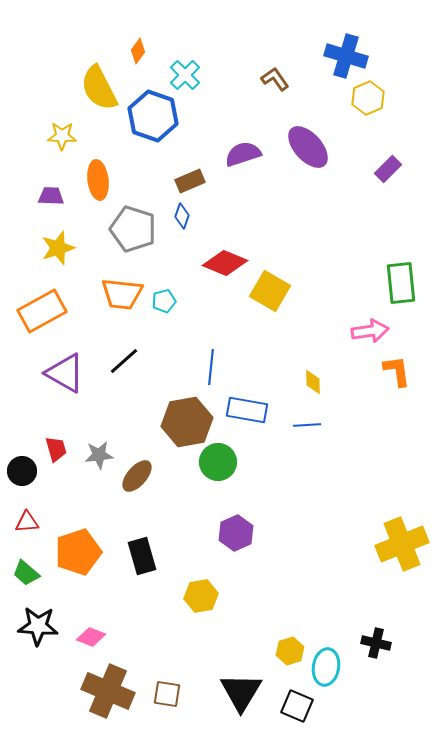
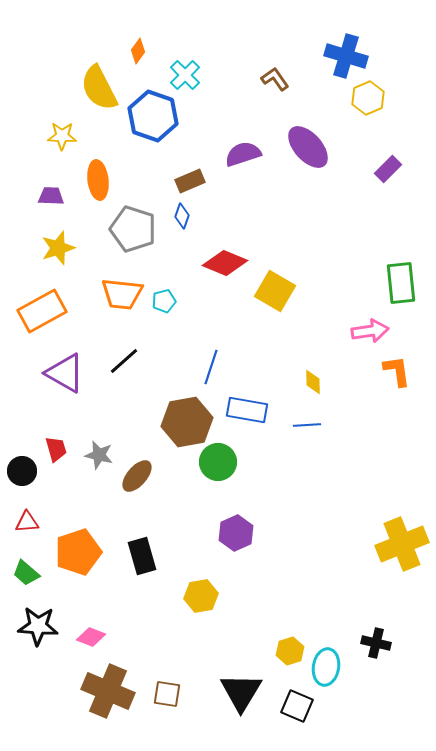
yellow square at (270, 291): moved 5 px right
blue line at (211, 367): rotated 12 degrees clockwise
gray star at (99, 455): rotated 20 degrees clockwise
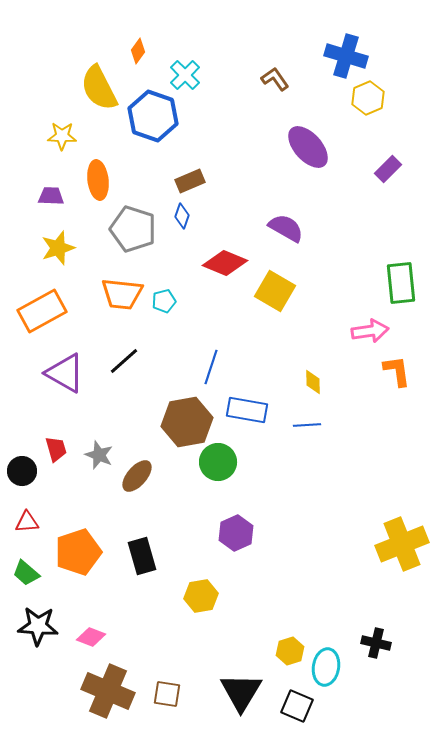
purple semicircle at (243, 154): moved 43 px right, 74 px down; rotated 48 degrees clockwise
gray star at (99, 455): rotated 8 degrees clockwise
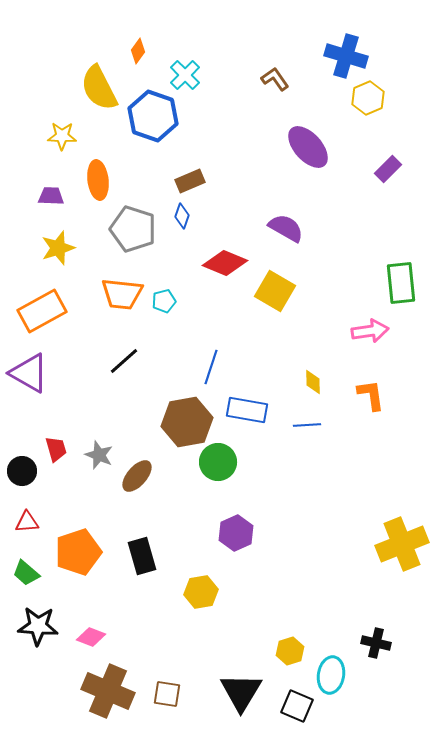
orange L-shape at (397, 371): moved 26 px left, 24 px down
purple triangle at (65, 373): moved 36 px left
yellow hexagon at (201, 596): moved 4 px up
cyan ellipse at (326, 667): moved 5 px right, 8 px down
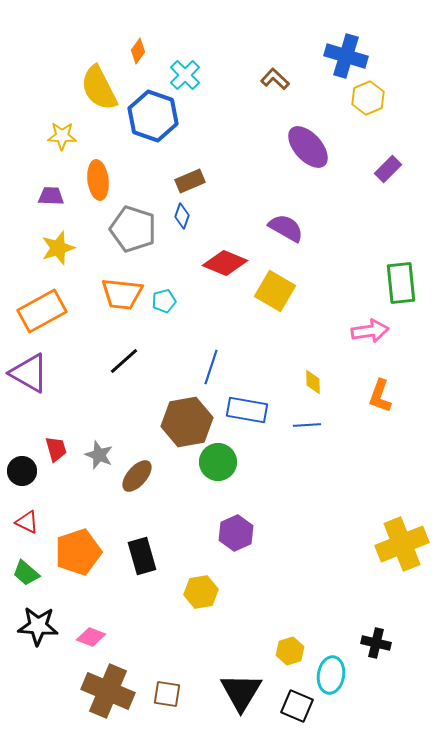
brown L-shape at (275, 79): rotated 12 degrees counterclockwise
orange L-shape at (371, 395): moved 9 px right, 1 px down; rotated 152 degrees counterclockwise
red triangle at (27, 522): rotated 30 degrees clockwise
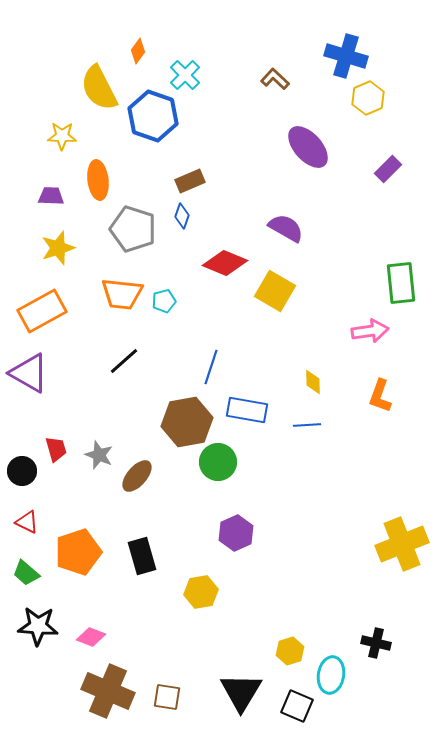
brown square at (167, 694): moved 3 px down
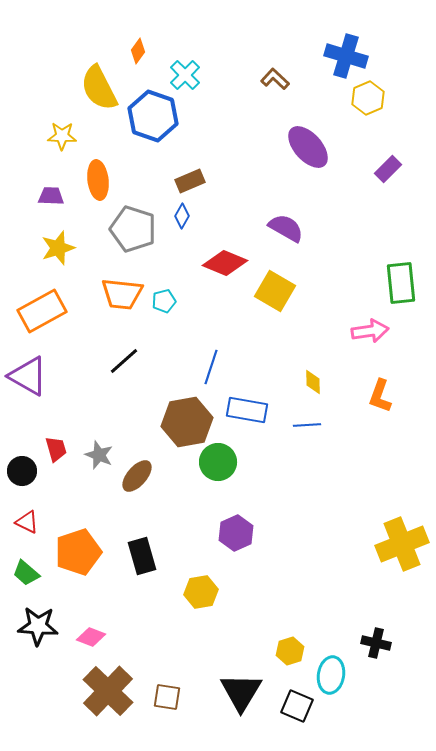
blue diamond at (182, 216): rotated 10 degrees clockwise
purple triangle at (29, 373): moved 1 px left, 3 px down
brown cross at (108, 691): rotated 21 degrees clockwise
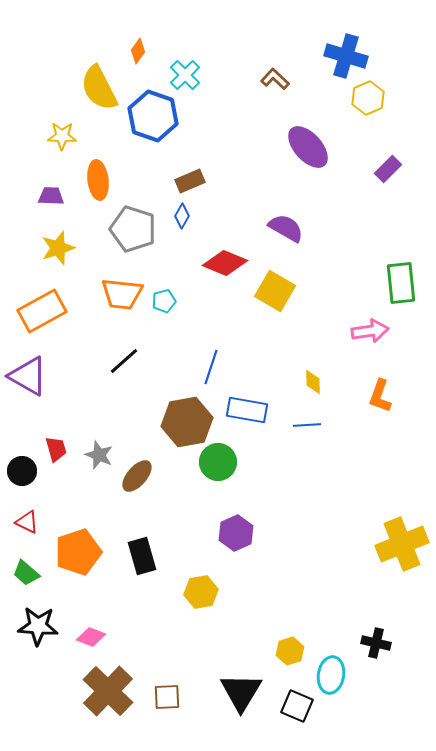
brown square at (167, 697): rotated 12 degrees counterclockwise
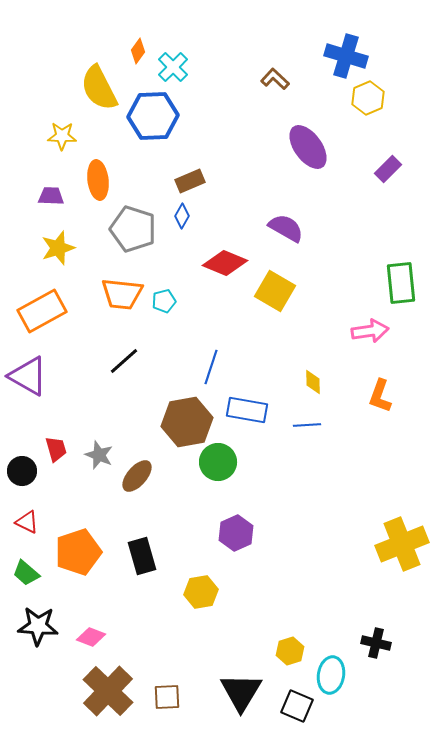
cyan cross at (185, 75): moved 12 px left, 8 px up
blue hexagon at (153, 116): rotated 21 degrees counterclockwise
purple ellipse at (308, 147): rotated 6 degrees clockwise
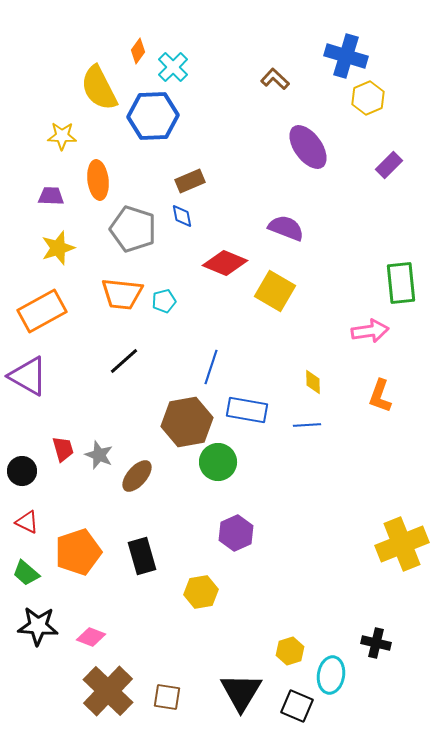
purple rectangle at (388, 169): moved 1 px right, 4 px up
blue diamond at (182, 216): rotated 40 degrees counterclockwise
purple semicircle at (286, 228): rotated 9 degrees counterclockwise
red trapezoid at (56, 449): moved 7 px right
brown square at (167, 697): rotated 12 degrees clockwise
